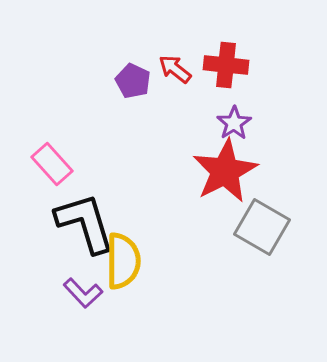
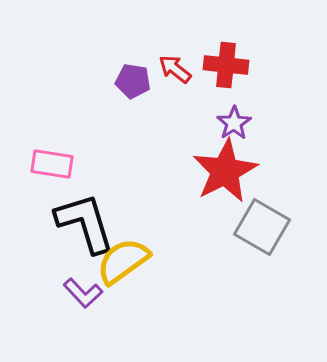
purple pentagon: rotated 16 degrees counterclockwise
pink rectangle: rotated 39 degrees counterclockwise
yellow semicircle: rotated 126 degrees counterclockwise
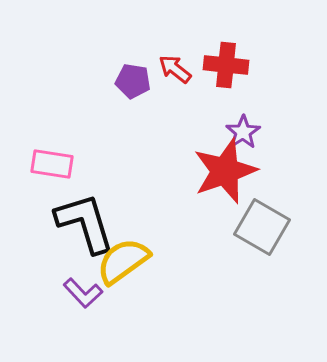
purple star: moved 9 px right, 9 px down
red star: rotated 8 degrees clockwise
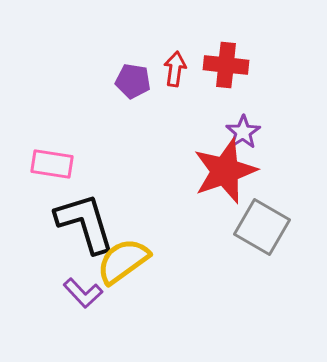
red arrow: rotated 60 degrees clockwise
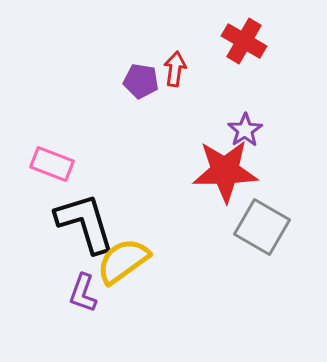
red cross: moved 18 px right, 24 px up; rotated 24 degrees clockwise
purple pentagon: moved 8 px right
purple star: moved 2 px right, 2 px up
pink rectangle: rotated 12 degrees clockwise
red star: rotated 18 degrees clockwise
purple L-shape: rotated 63 degrees clockwise
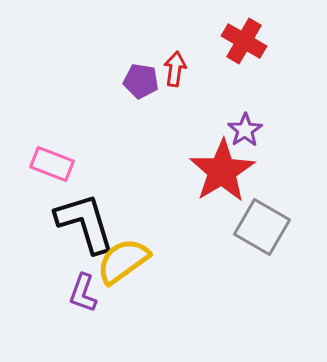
red star: moved 3 px left; rotated 30 degrees counterclockwise
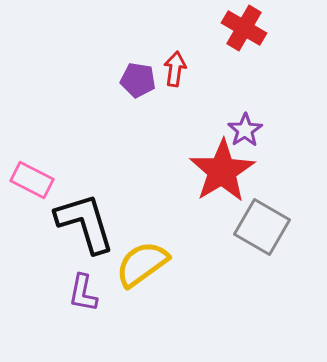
red cross: moved 13 px up
purple pentagon: moved 3 px left, 1 px up
pink rectangle: moved 20 px left, 16 px down; rotated 6 degrees clockwise
yellow semicircle: moved 19 px right, 3 px down
purple L-shape: rotated 9 degrees counterclockwise
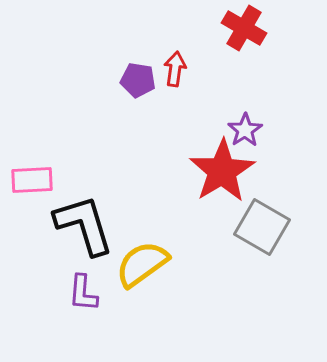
pink rectangle: rotated 30 degrees counterclockwise
black L-shape: moved 1 px left, 2 px down
purple L-shape: rotated 6 degrees counterclockwise
